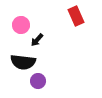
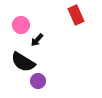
red rectangle: moved 1 px up
black semicircle: rotated 25 degrees clockwise
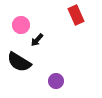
black semicircle: moved 4 px left
purple circle: moved 18 px right
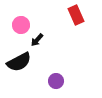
black semicircle: rotated 60 degrees counterclockwise
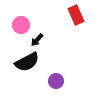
black semicircle: moved 8 px right
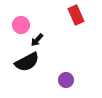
purple circle: moved 10 px right, 1 px up
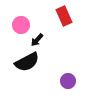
red rectangle: moved 12 px left, 1 px down
purple circle: moved 2 px right, 1 px down
